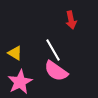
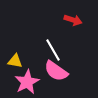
red arrow: moved 2 px right; rotated 60 degrees counterclockwise
yellow triangle: moved 8 px down; rotated 21 degrees counterclockwise
pink star: moved 7 px right
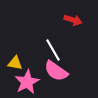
yellow triangle: moved 2 px down
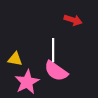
white line: rotated 30 degrees clockwise
yellow triangle: moved 4 px up
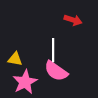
pink star: moved 2 px left
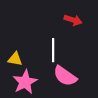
pink semicircle: moved 9 px right, 5 px down
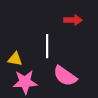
red arrow: rotated 18 degrees counterclockwise
white line: moved 6 px left, 4 px up
pink star: rotated 25 degrees clockwise
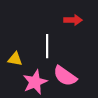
pink star: moved 10 px right; rotated 20 degrees counterclockwise
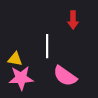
red arrow: rotated 90 degrees clockwise
pink star: moved 14 px left, 4 px up; rotated 20 degrees clockwise
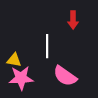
yellow triangle: moved 1 px left, 1 px down
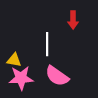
white line: moved 2 px up
pink semicircle: moved 8 px left
